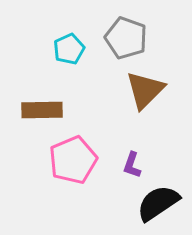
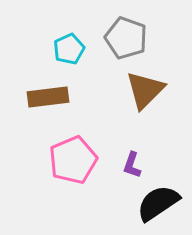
brown rectangle: moved 6 px right, 13 px up; rotated 6 degrees counterclockwise
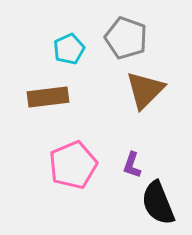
pink pentagon: moved 5 px down
black semicircle: rotated 78 degrees counterclockwise
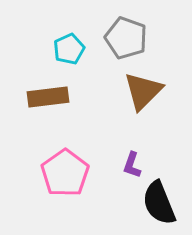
brown triangle: moved 2 px left, 1 px down
pink pentagon: moved 8 px left, 8 px down; rotated 12 degrees counterclockwise
black semicircle: moved 1 px right
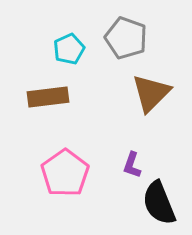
brown triangle: moved 8 px right, 2 px down
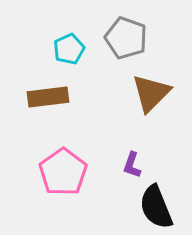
pink pentagon: moved 2 px left, 1 px up
black semicircle: moved 3 px left, 4 px down
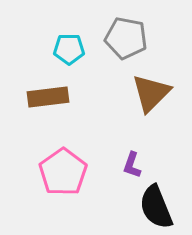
gray pentagon: rotated 9 degrees counterclockwise
cyan pentagon: rotated 24 degrees clockwise
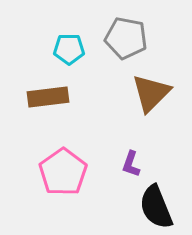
purple L-shape: moved 1 px left, 1 px up
